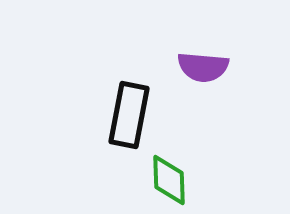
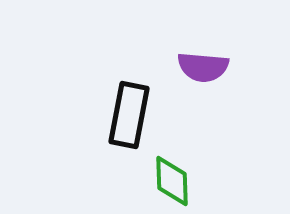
green diamond: moved 3 px right, 1 px down
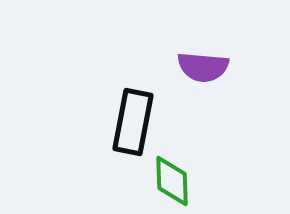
black rectangle: moved 4 px right, 7 px down
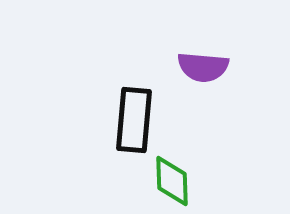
black rectangle: moved 1 px right, 2 px up; rotated 6 degrees counterclockwise
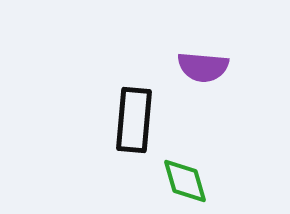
green diamond: moved 13 px right; rotated 14 degrees counterclockwise
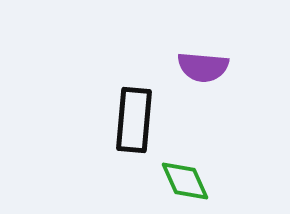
green diamond: rotated 8 degrees counterclockwise
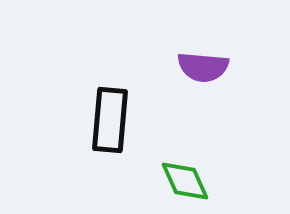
black rectangle: moved 24 px left
